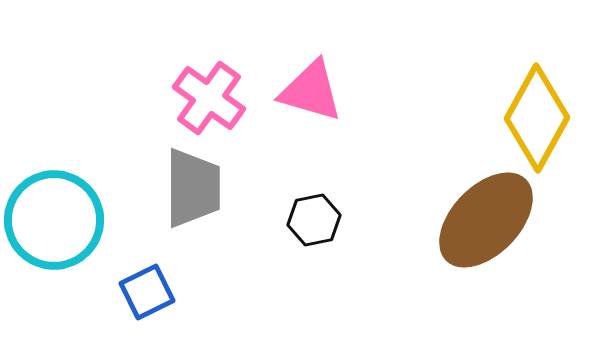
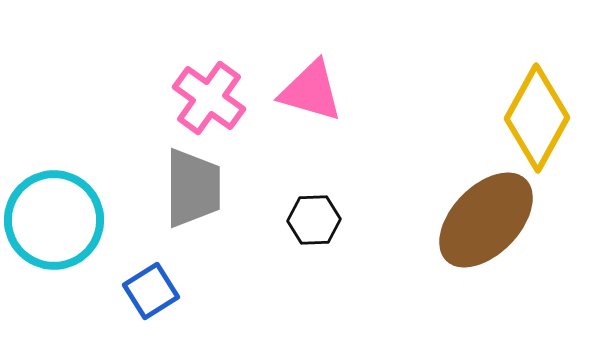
black hexagon: rotated 9 degrees clockwise
blue square: moved 4 px right, 1 px up; rotated 6 degrees counterclockwise
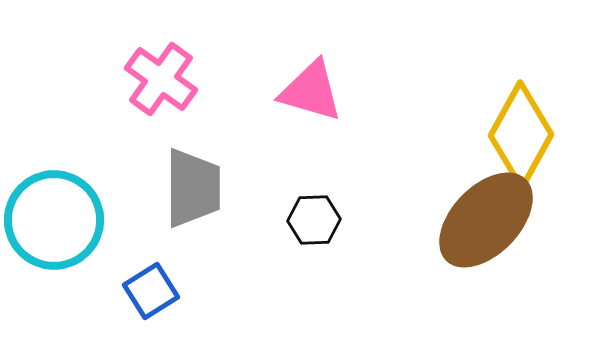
pink cross: moved 48 px left, 19 px up
yellow diamond: moved 16 px left, 17 px down
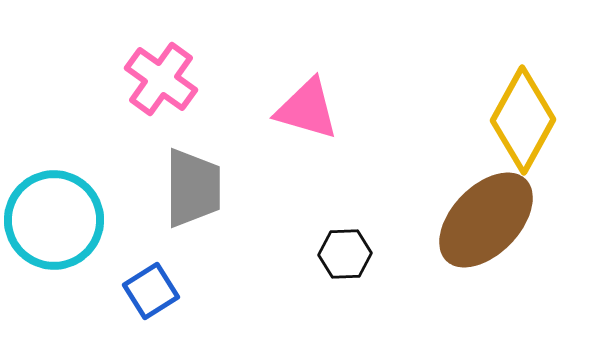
pink triangle: moved 4 px left, 18 px down
yellow diamond: moved 2 px right, 15 px up
black hexagon: moved 31 px right, 34 px down
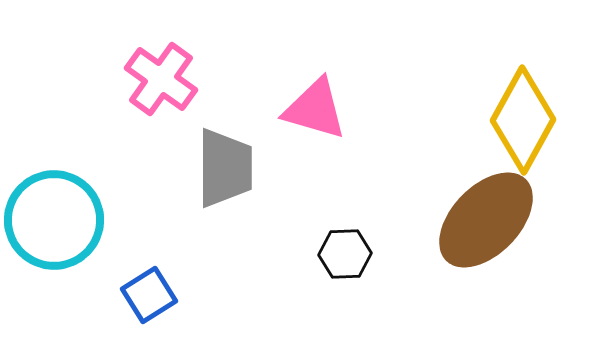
pink triangle: moved 8 px right
gray trapezoid: moved 32 px right, 20 px up
blue square: moved 2 px left, 4 px down
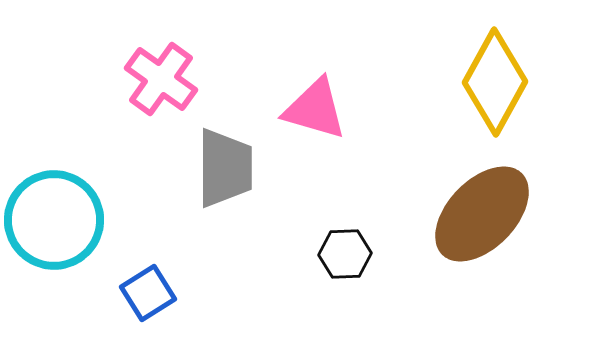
yellow diamond: moved 28 px left, 38 px up
brown ellipse: moved 4 px left, 6 px up
blue square: moved 1 px left, 2 px up
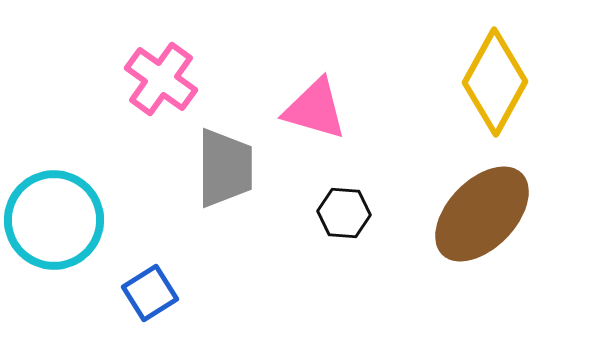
black hexagon: moved 1 px left, 41 px up; rotated 6 degrees clockwise
blue square: moved 2 px right
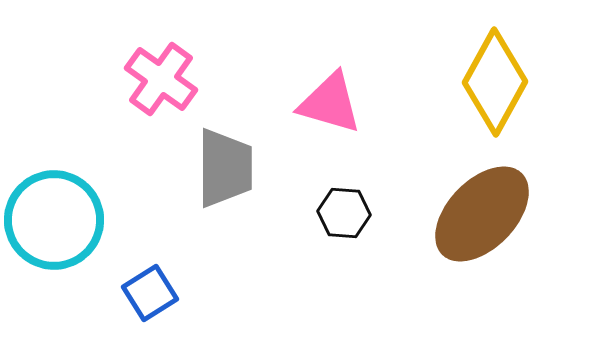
pink triangle: moved 15 px right, 6 px up
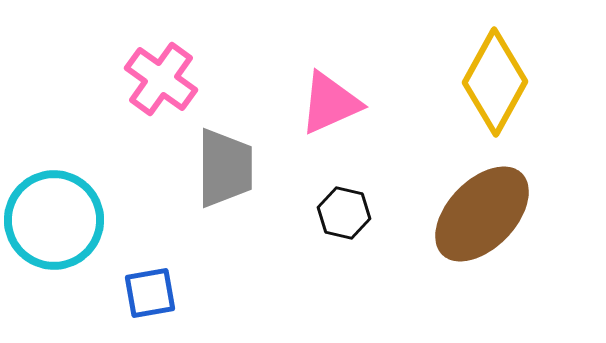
pink triangle: rotated 40 degrees counterclockwise
black hexagon: rotated 9 degrees clockwise
blue square: rotated 22 degrees clockwise
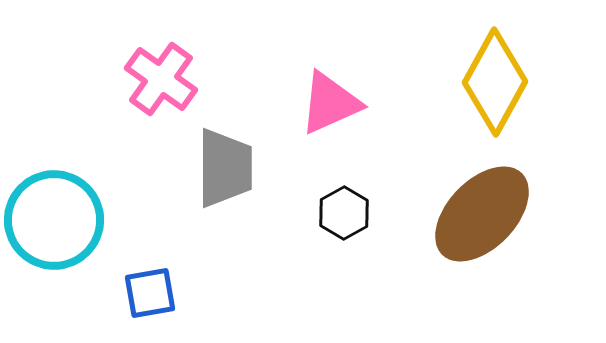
black hexagon: rotated 18 degrees clockwise
